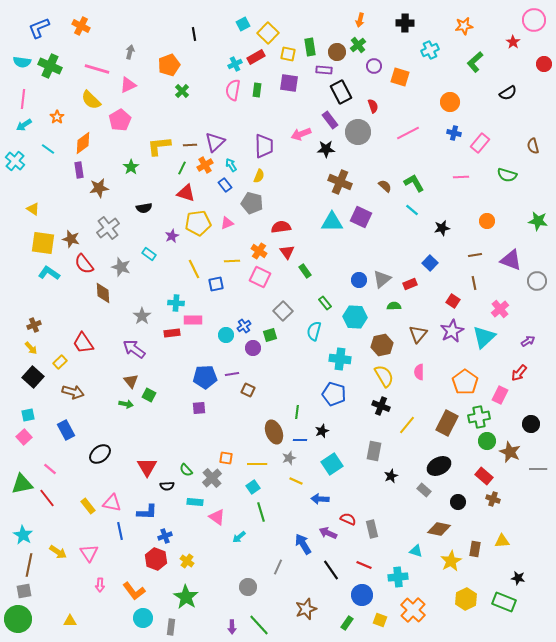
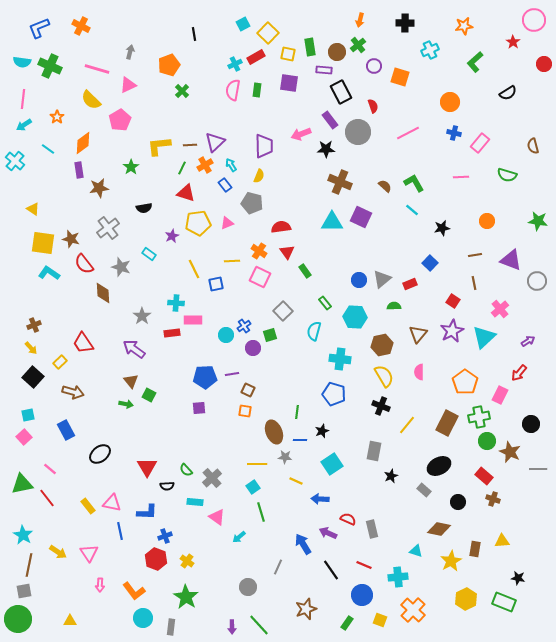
orange square at (226, 458): moved 19 px right, 47 px up
gray star at (289, 458): moved 4 px left, 1 px up; rotated 24 degrees clockwise
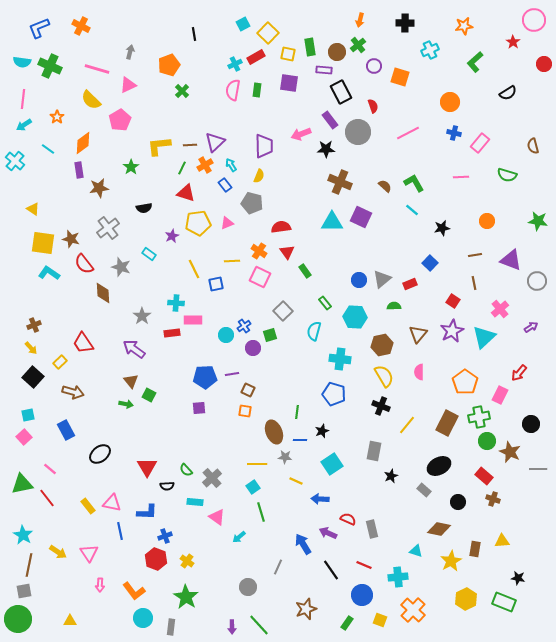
purple arrow at (528, 341): moved 3 px right, 14 px up
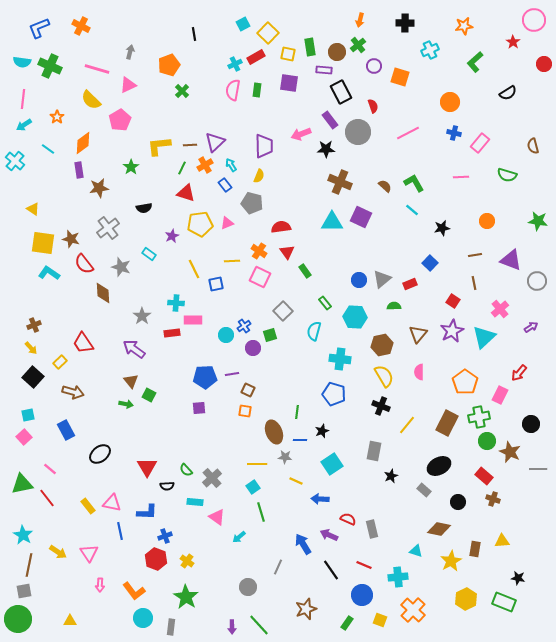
yellow pentagon at (198, 223): moved 2 px right, 1 px down
purple arrow at (328, 533): moved 1 px right, 2 px down
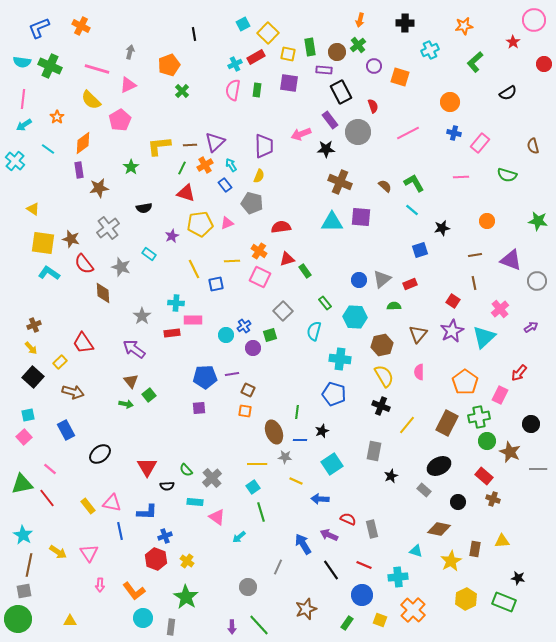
purple square at (361, 217): rotated 20 degrees counterclockwise
red triangle at (287, 252): moved 7 px down; rotated 49 degrees clockwise
blue square at (430, 263): moved 10 px left, 13 px up; rotated 28 degrees clockwise
green square at (149, 395): rotated 24 degrees clockwise
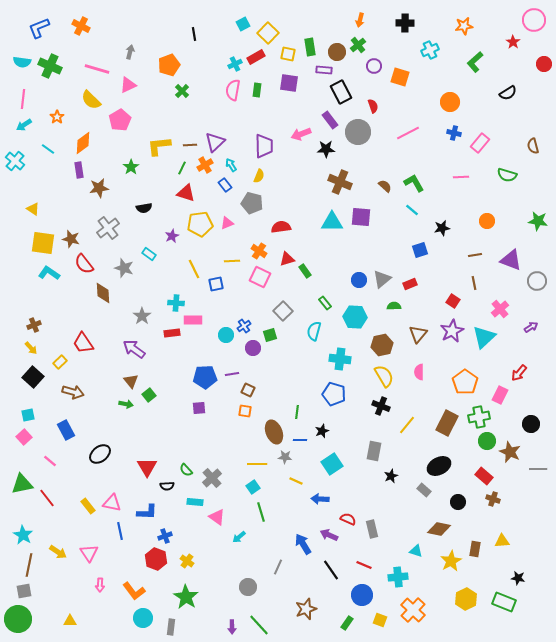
gray star at (121, 267): moved 3 px right, 1 px down
pink line at (50, 469): moved 8 px up
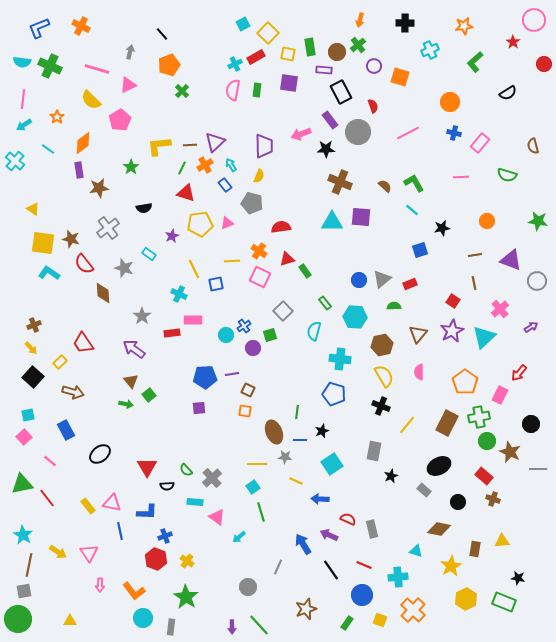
black line at (194, 34): moved 32 px left; rotated 32 degrees counterclockwise
cyan cross at (176, 303): moved 3 px right, 9 px up; rotated 21 degrees clockwise
yellow star at (451, 561): moved 5 px down
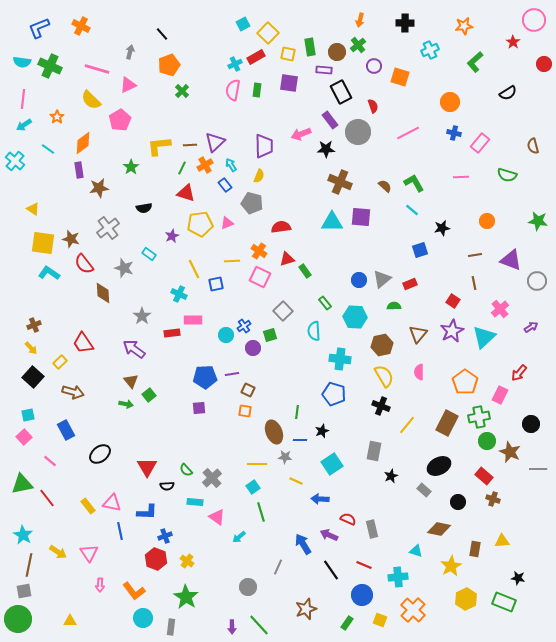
cyan semicircle at (314, 331): rotated 18 degrees counterclockwise
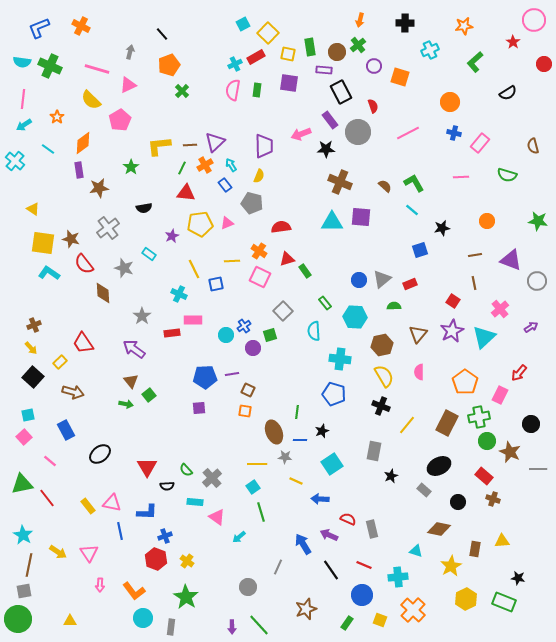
red triangle at (186, 193): rotated 12 degrees counterclockwise
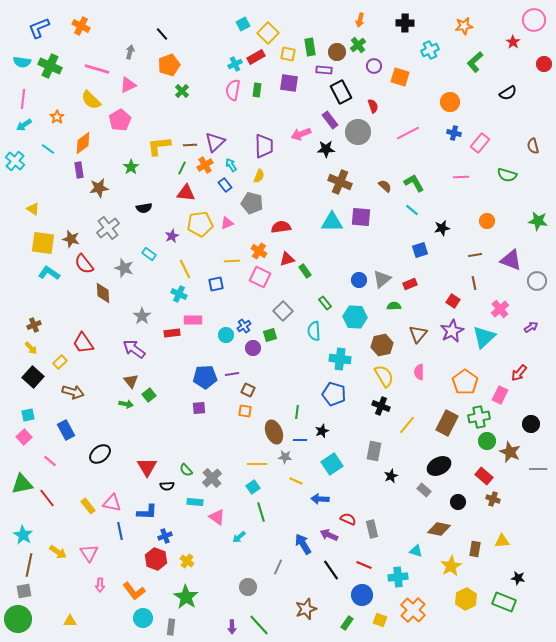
yellow line at (194, 269): moved 9 px left
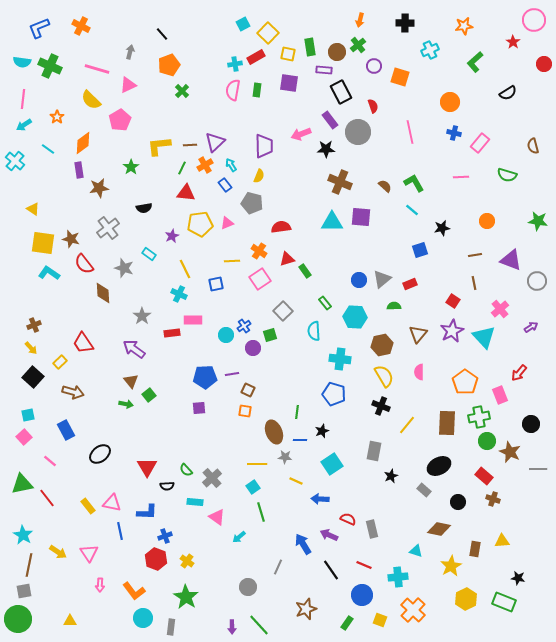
cyan cross at (235, 64): rotated 16 degrees clockwise
pink line at (408, 133): moved 2 px right, 1 px up; rotated 75 degrees counterclockwise
pink square at (260, 277): moved 2 px down; rotated 30 degrees clockwise
cyan triangle at (484, 337): rotated 30 degrees counterclockwise
pink rectangle at (500, 395): rotated 48 degrees counterclockwise
brown rectangle at (447, 423): rotated 25 degrees counterclockwise
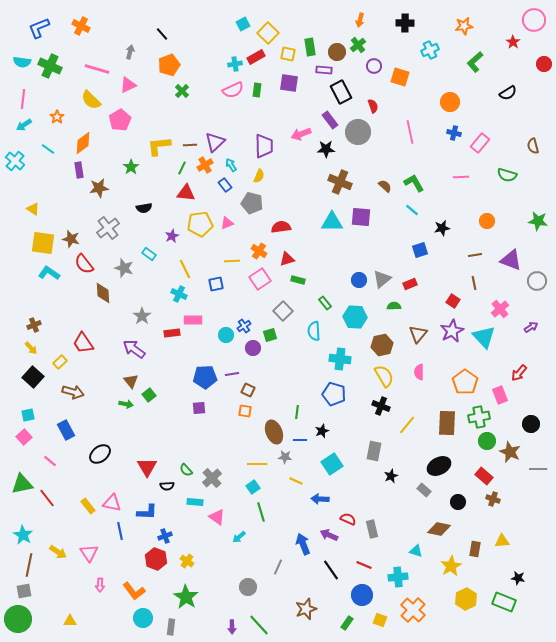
pink semicircle at (233, 90): rotated 125 degrees counterclockwise
green rectangle at (305, 271): moved 7 px left, 9 px down; rotated 40 degrees counterclockwise
blue arrow at (303, 544): rotated 10 degrees clockwise
